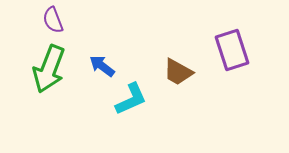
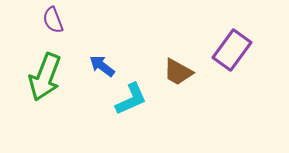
purple rectangle: rotated 54 degrees clockwise
green arrow: moved 4 px left, 8 px down
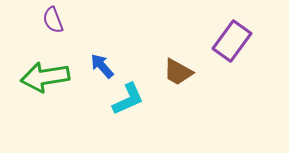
purple rectangle: moved 9 px up
blue arrow: rotated 12 degrees clockwise
green arrow: rotated 60 degrees clockwise
cyan L-shape: moved 3 px left
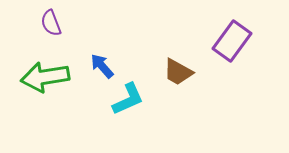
purple semicircle: moved 2 px left, 3 px down
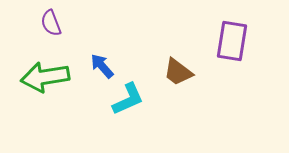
purple rectangle: rotated 27 degrees counterclockwise
brown trapezoid: rotated 8 degrees clockwise
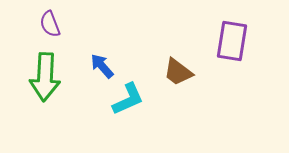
purple semicircle: moved 1 px left, 1 px down
green arrow: rotated 78 degrees counterclockwise
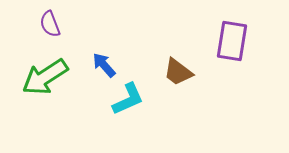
blue arrow: moved 2 px right, 1 px up
green arrow: rotated 54 degrees clockwise
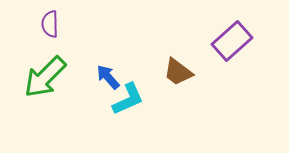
purple semicircle: rotated 20 degrees clockwise
purple rectangle: rotated 39 degrees clockwise
blue arrow: moved 4 px right, 12 px down
green arrow: rotated 12 degrees counterclockwise
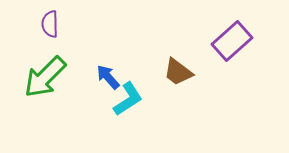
cyan L-shape: rotated 9 degrees counterclockwise
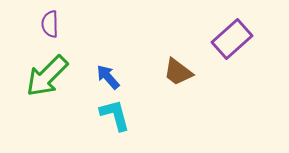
purple rectangle: moved 2 px up
green arrow: moved 2 px right, 1 px up
cyan L-shape: moved 13 px left, 16 px down; rotated 72 degrees counterclockwise
